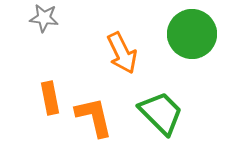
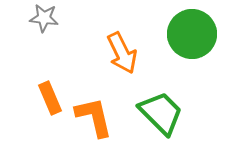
orange rectangle: rotated 12 degrees counterclockwise
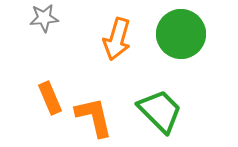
gray star: rotated 12 degrees counterclockwise
green circle: moved 11 px left
orange arrow: moved 5 px left, 14 px up; rotated 42 degrees clockwise
green trapezoid: moved 1 px left, 2 px up
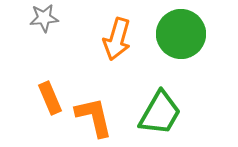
green trapezoid: moved 2 px down; rotated 75 degrees clockwise
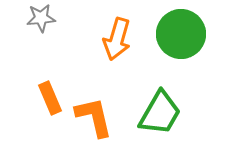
gray star: moved 3 px left
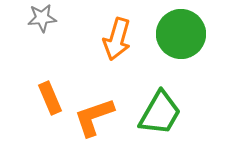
gray star: moved 1 px right
orange L-shape: rotated 96 degrees counterclockwise
